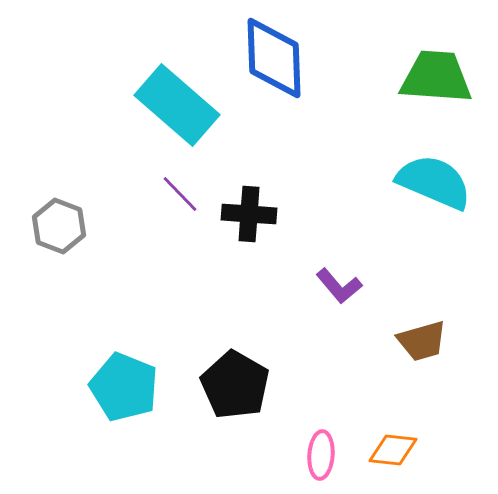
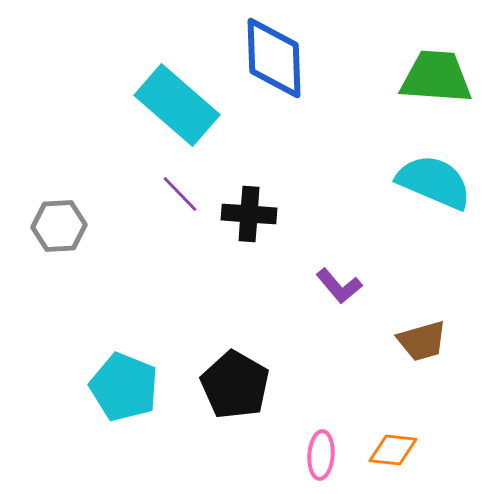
gray hexagon: rotated 24 degrees counterclockwise
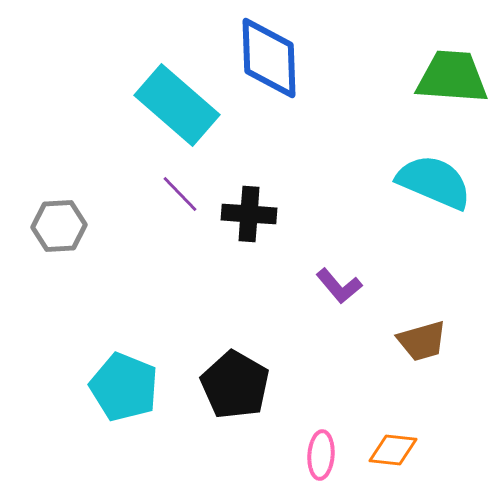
blue diamond: moved 5 px left
green trapezoid: moved 16 px right
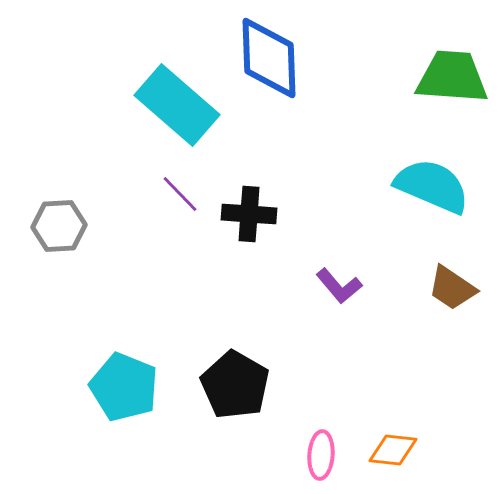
cyan semicircle: moved 2 px left, 4 px down
brown trapezoid: moved 30 px right, 53 px up; rotated 50 degrees clockwise
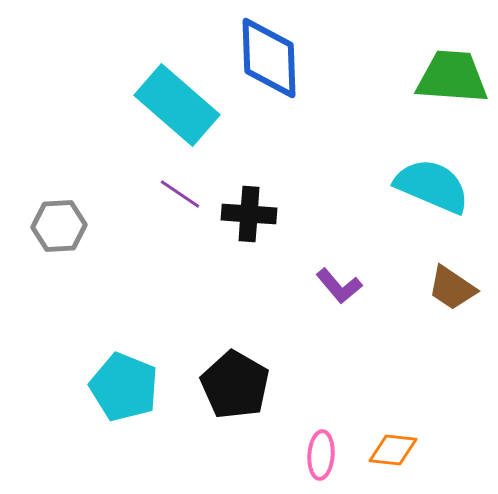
purple line: rotated 12 degrees counterclockwise
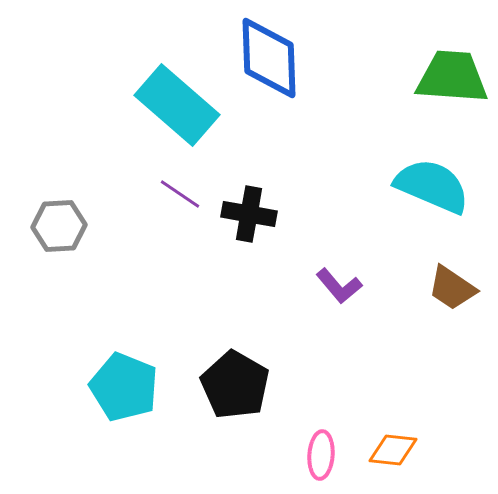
black cross: rotated 6 degrees clockwise
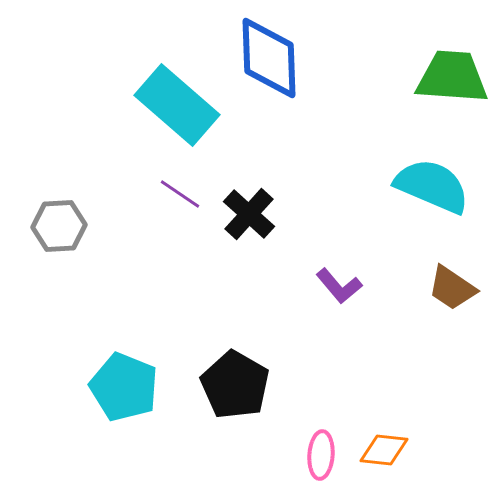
black cross: rotated 32 degrees clockwise
orange diamond: moved 9 px left
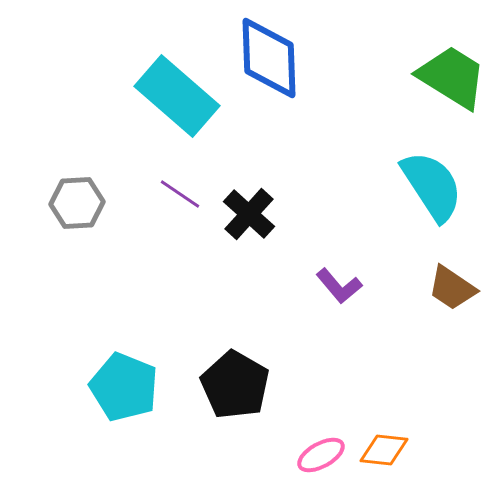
green trapezoid: rotated 28 degrees clockwise
cyan rectangle: moved 9 px up
cyan semicircle: rotated 34 degrees clockwise
gray hexagon: moved 18 px right, 23 px up
pink ellipse: rotated 57 degrees clockwise
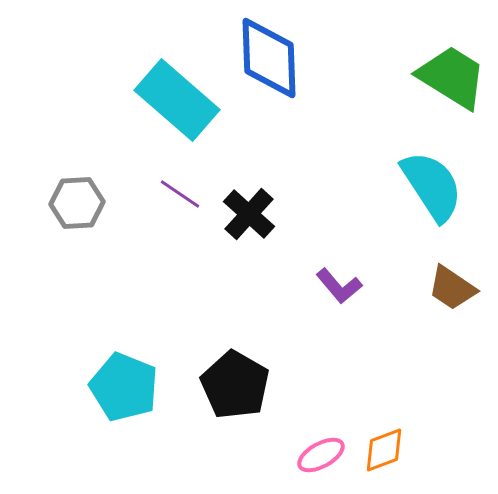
cyan rectangle: moved 4 px down
orange diamond: rotated 27 degrees counterclockwise
